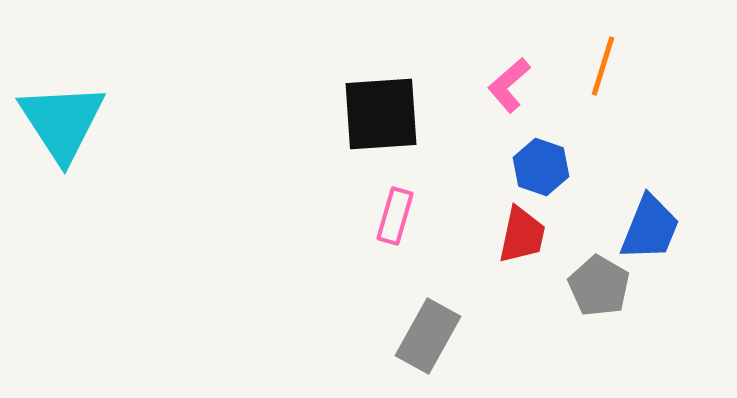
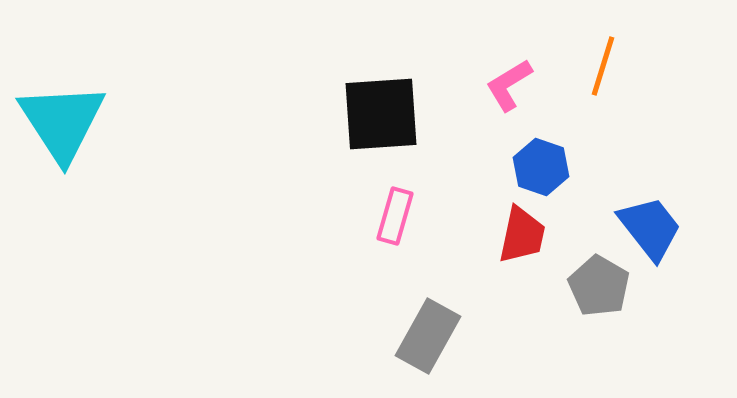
pink L-shape: rotated 10 degrees clockwise
blue trapezoid: rotated 60 degrees counterclockwise
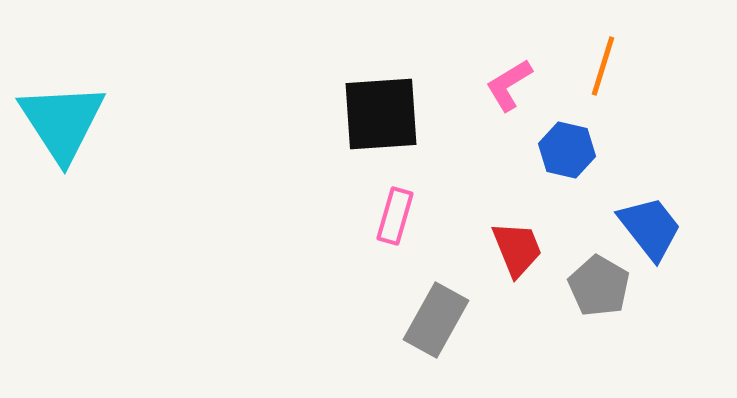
blue hexagon: moved 26 px right, 17 px up; rotated 6 degrees counterclockwise
red trapezoid: moved 5 px left, 14 px down; rotated 34 degrees counterclockwise
gray rectangle: moved 8 px right, 16 px up
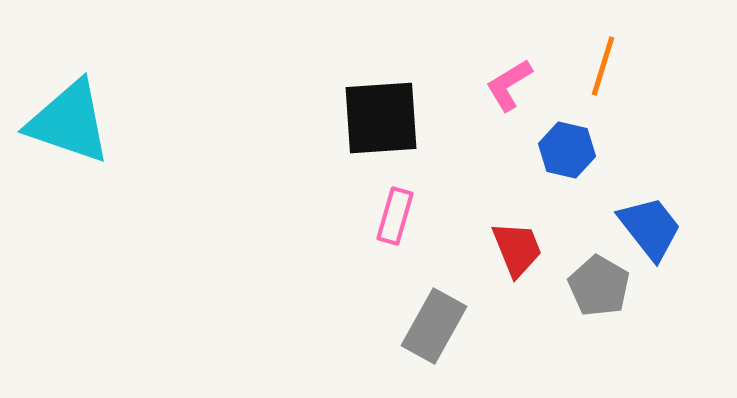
black square: moved 4 px down
cyan triangle: moved 7 px right; rotated 38 degrees counterclockwise
gray rectangle: moved 2 px left, 6 px down
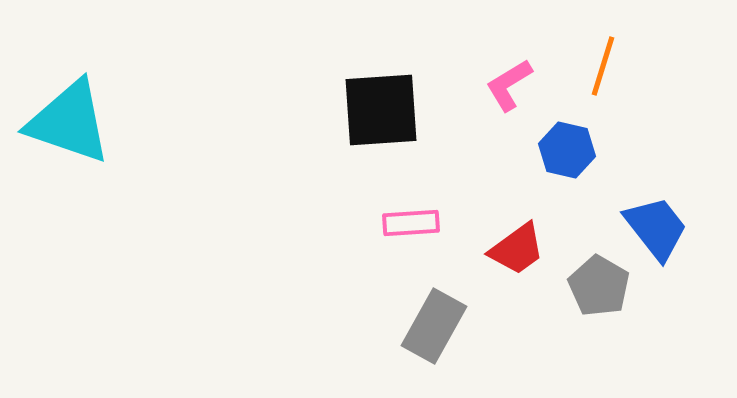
black square: moved 8 px up
pink rectangle: moved 16 px right, 7 px down; rotated 70 degrees clockwise
blue trapezoid: moved 6 px right
red trapezoid: rotated 76 degrees clockwise
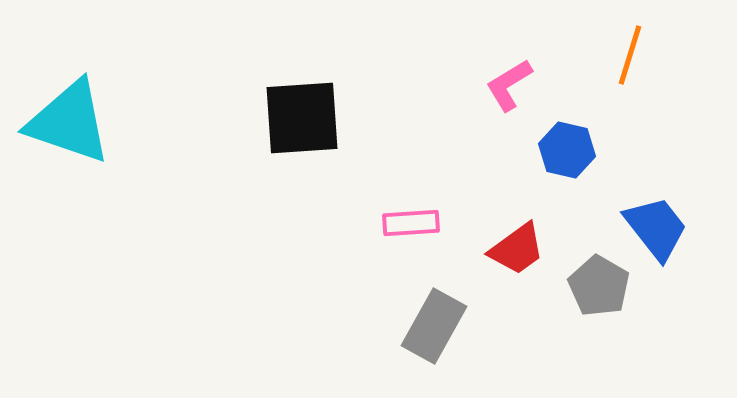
orange line: moved 27 px right, 11 px up
black square: moved 79 px left, 8 px down
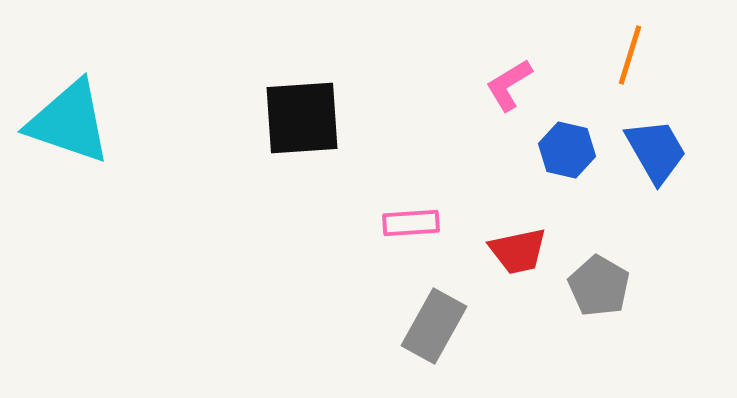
blue trapezoid: moved 77 px up; rotated 8 degrees clockwise
red trapezoid: moved 1 px right, 2 px down; rotated 24 degrees clockwise
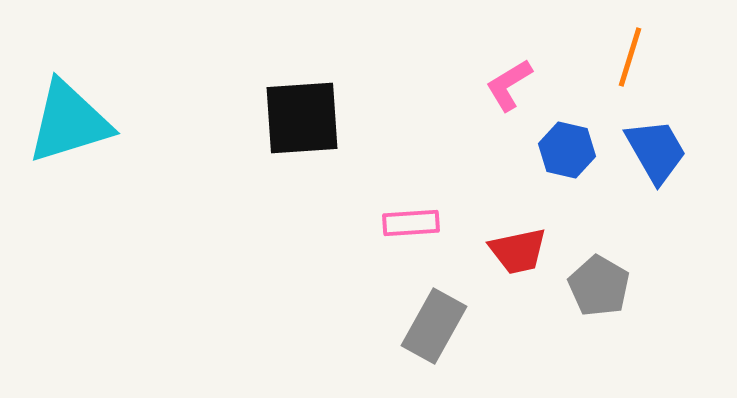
orange line: moved 2 px down
cyan triangle: rotated 36 degrees counterclockwise
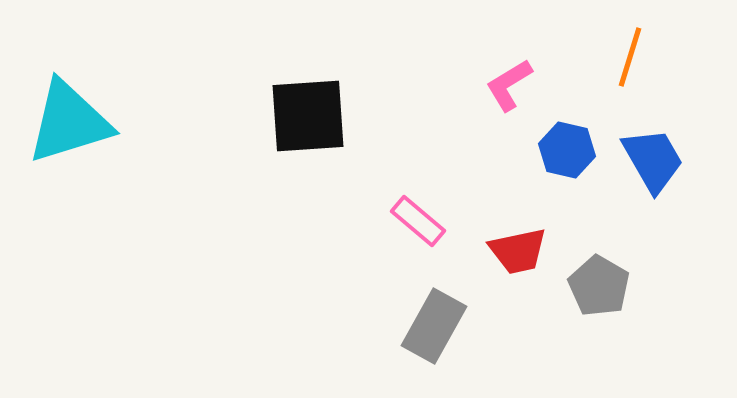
black square: moved 6 px right, 2 px up
blue trapezoid: moved 3 px left, 9 px down
pink rectangle: moved 7 px right, 2 px up; rotated 44 degrees clockwise
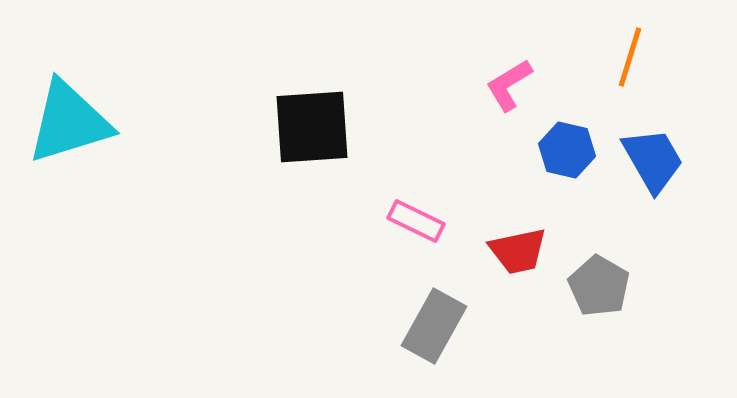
black square: moved 4 px right, 11 px down
pink rectangle: moved 2 px left; rotated 14 degrees counterclockwise
